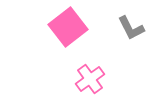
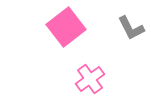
pink square: moved 2 px left
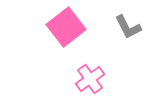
gray L-shape: moved 3 px left, 1 px up
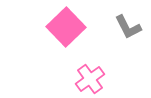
pink square: rotated 6 degrees counterclockwise
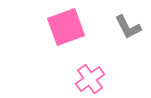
pink square: rotated 24 degrees clockwise
